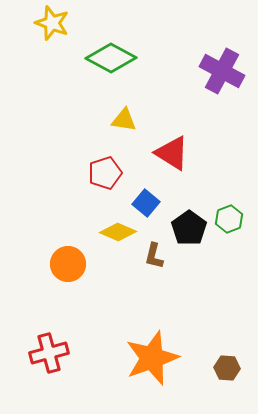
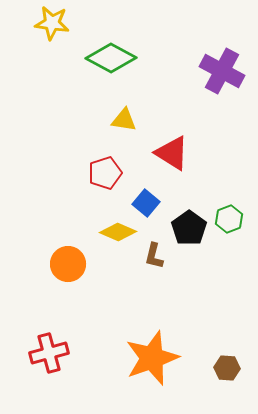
yellow star: rotated 12 degrees counterclockwise
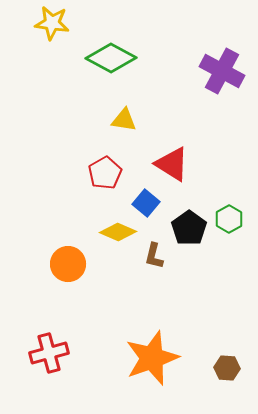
red triangle: moved 11 px down
red pentagon: rotated 12 degrees counterclockwise
green hexagon: rotated 8 degrees counterclockwise
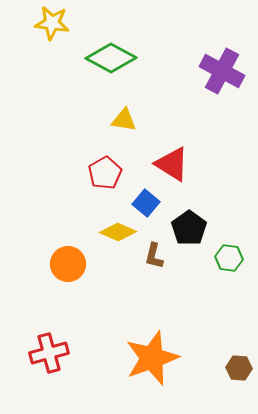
green hexagon: moved 39 px down; rotated 24 degrees counterclockwise
brown hexagon: moved 12 px right
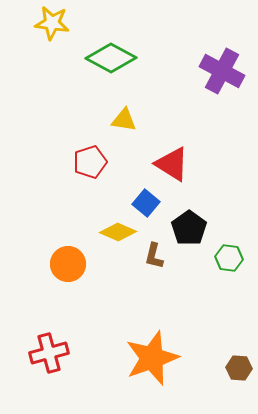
red pentagon: moved 15 px left, 11 px up; rotated 12 degrees clockwise
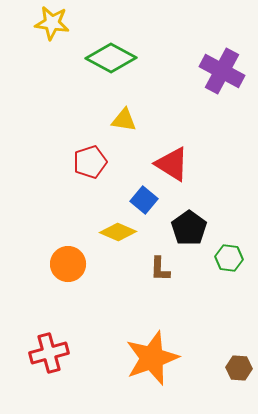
blue square: moved 2 px left, 3 px up
brown L-shape: moved 6 px right, 13 px down; rotated 12 degrees counterclockwise
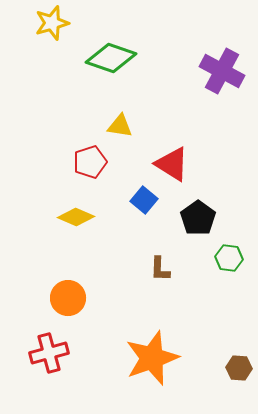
yellow star: rotated 24 degrees counterclockwise
green diamond: rotated 9 degrees counterclockwise
yellow triangle: moved 4 px left, 6 px down
black pentagon: moved 9 px right, 10 px up
yellow diamond: moved 42 px left, 15 px up
orange circle: moved 34 px down
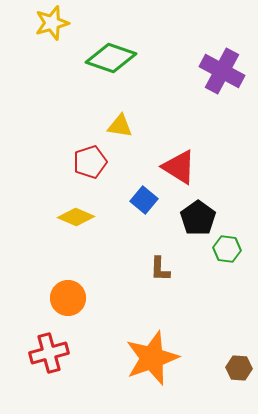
red triangle: moved 7 px right, 3 px down
green hexagon: moved 2 px left, 9 px up
